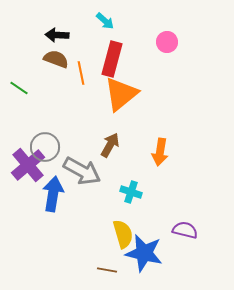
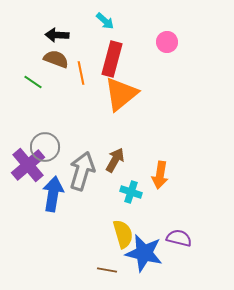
green line: moved 14 px right, 6 px up
brown arrow: moved 5 px right, 15 px down
orange arrow: moved 23 px down
gray arrow: rotated 102 degrees counterclockwise
purple semicircle: moved 6 px left, 8 px down
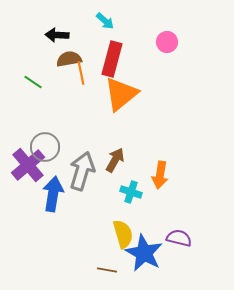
brown semicircle: moved 13 px right; rotated 30 degrees counterclockwise
blue star: rotated 15 degrees clockwise
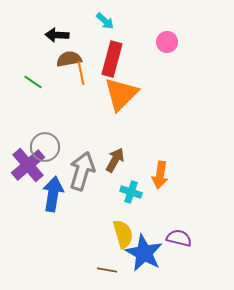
orange triangle: rotated 6 degrees counterclockwise
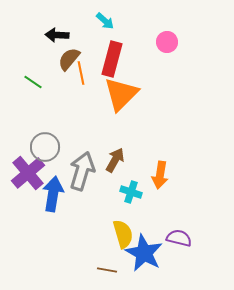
brown semicircle: rotated 40 degrees counterclockwise
purple cross: moved 8 px down
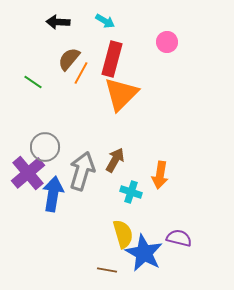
cyan arrow: rotated 12 degrees counterclockwise
black arrow: moved 1 px right, 13 px up
orange line: rotated 40 degrees clockwise
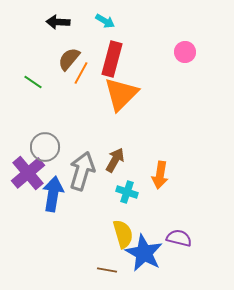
pink circle: moved 18 px right, 10 px down
cyan cross: moved 4 px left
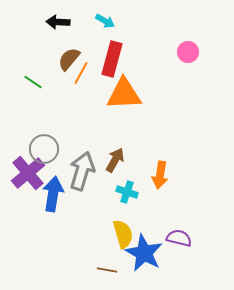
pink circle: moved 3 px right
orange triangle: moved 3 px right; rotated 42 degrees clockwise
gray circle: moved 1 px left, 2 px down
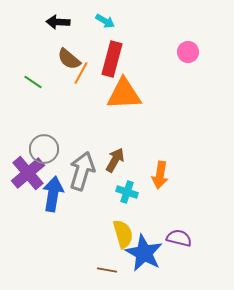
brown semicircle: rotated 90 degrees counterclockwise
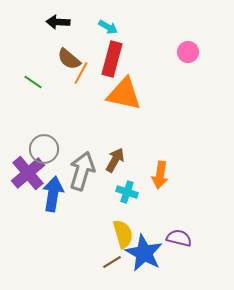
cyan arrow: moved 3 px right, 6 px down
orange triangle: rotated 15 degrees clockwise
brown line: moved 5 px right, 8 px up; rotated 42 degrees counterclockwise
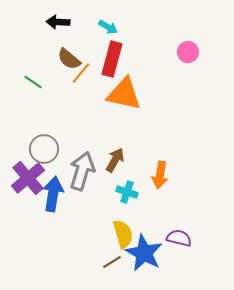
orange line: rotated 10 degrees clockwise
purple cross: moved 5 px down
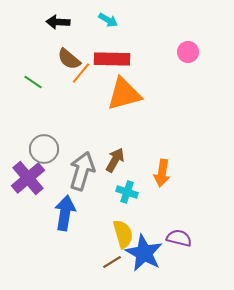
cyan arrow: moved 7 px up
red rectangle: rotated 76 degrees clockwise
orange triangle: rotated 27 degrees counterclockwise
orange arrow: moved 2 px right, 2 px up
blue arrow: moved 12 px right, 19 px down
